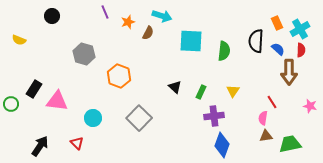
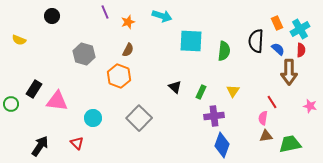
brown semicircle: moved 20 px left, 17 px down
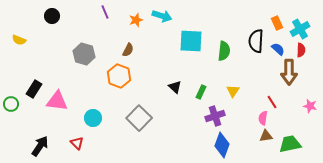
orange star: moved 8 px right, 2 px up
purple cross: moved 1 px right; rotated 12 degrees counterclockwise
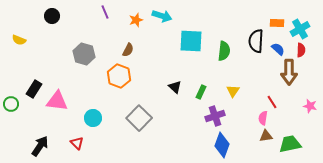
orange rectangle: rotated 64 degrees counterclockwise
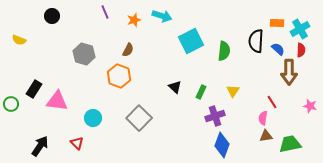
orange star: moved 2 px left
cyan square: rotated 30 degrees counterclockwise
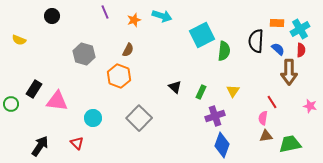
cyan square: moved 11 px right, 6 px up
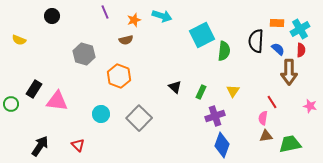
brown semicircle: moved 2 px left, 10 px up; rotated 48 degrees clockwise
cyan circle: moved 8 px right, 4 px up
red triangle: moved 1 px right, 2 px down
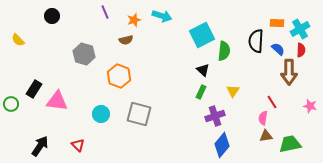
yellow semicircle: moved 1 px left; rotated 24 degrees clockwise
black triangle: moved 28 px right, 17 px up
gray square: moved 4 px up; rotated 30 degrees counterclockwise
blue diamond: rotated 20 degrees clockwise
